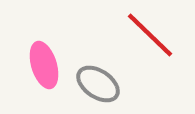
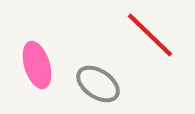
pink ellipse: moved 7 px left
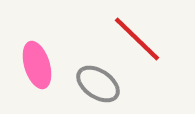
red line: moved 13 px left, 4 px down
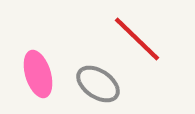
pink ellipse: moved 1 px right, 9 px down
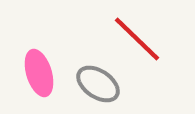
pink ellipse: moved 1 px right, 1 px up
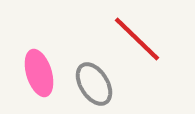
gray ellipse: moved 4 px left; rotated 24 degrees clockwise
